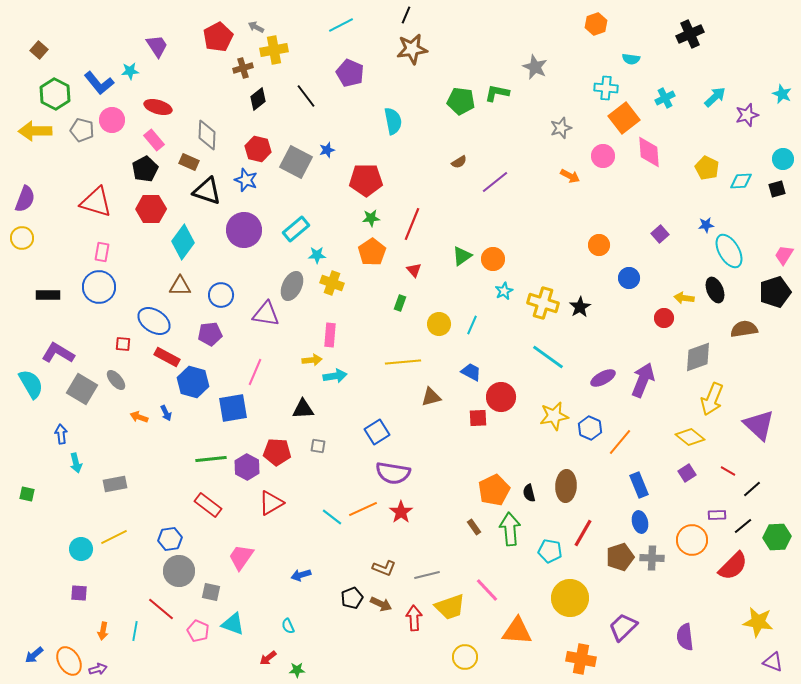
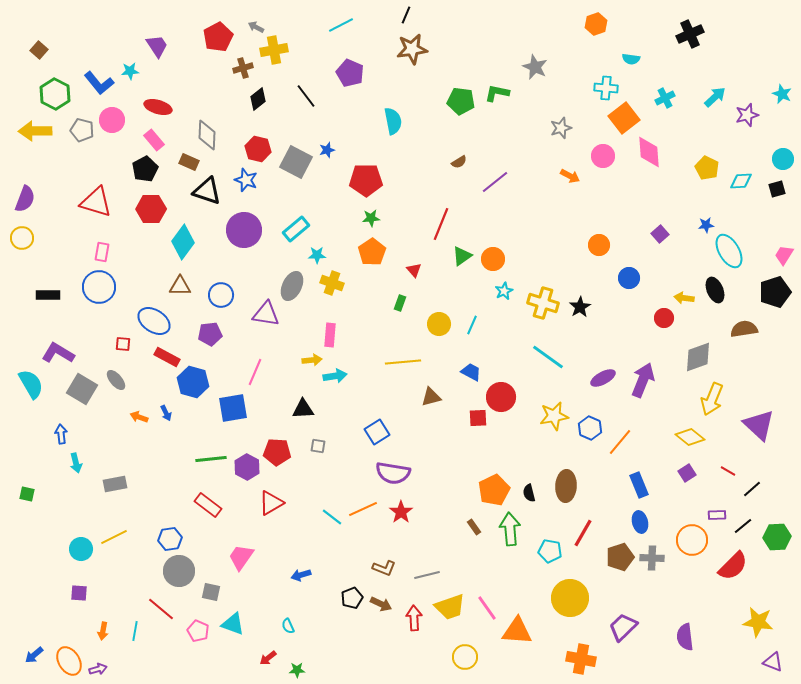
red line at (412, 224): moved 29 px right
pink line at (487, 590): moved 18 px down; rotated 8 degrees clockwise
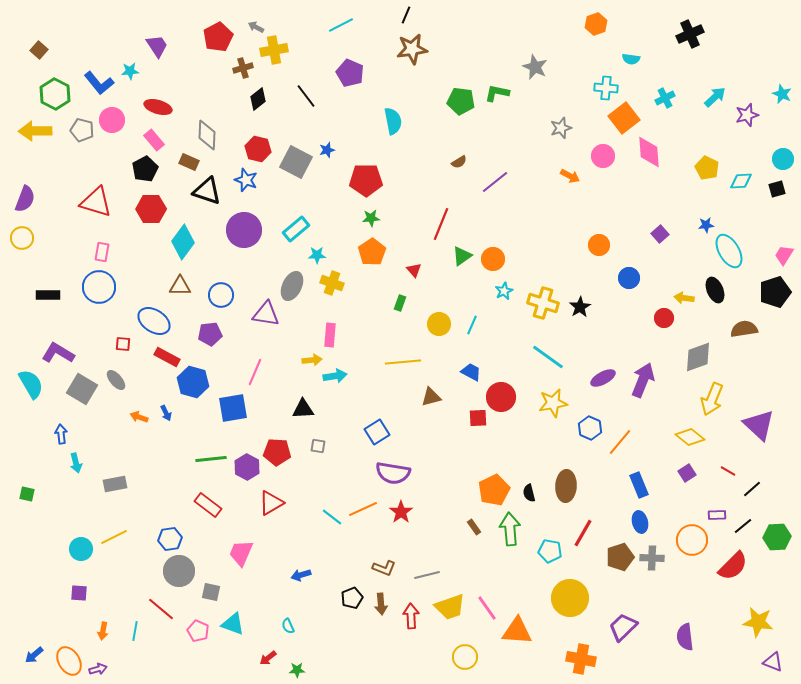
yellow star at (554, 416): moved 1 px left, 13 px up
pink trapezoid at (241, 557): moved 4 px up; rotated 12 degrees counterclockwise
brown arrow at (381, 604): rotated 60 degrees clockwise
red arrow at (414, 618): moved 3 px left, 2 px up
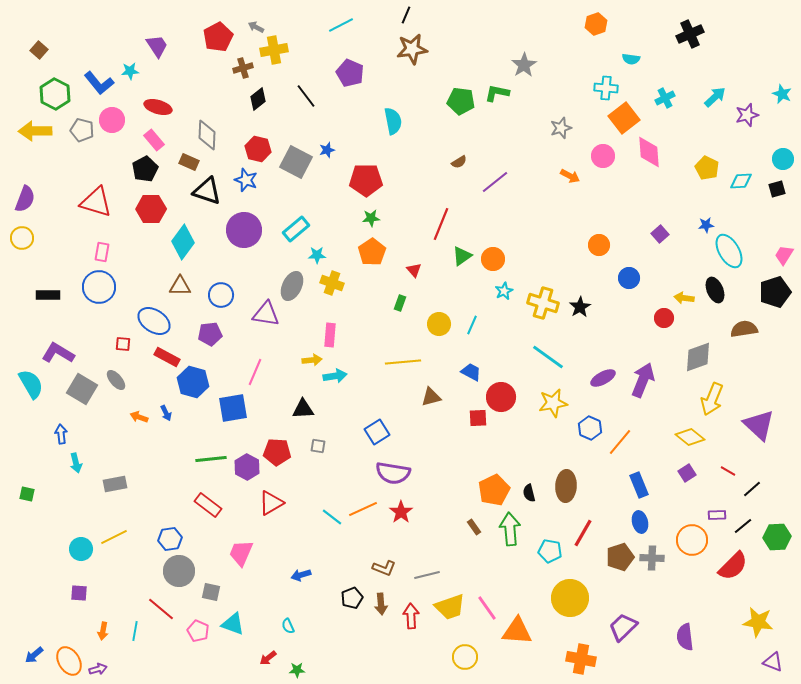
gray star at (535, 67): moved 11 px left, 2 px up; rotated 15 degrees clockwise
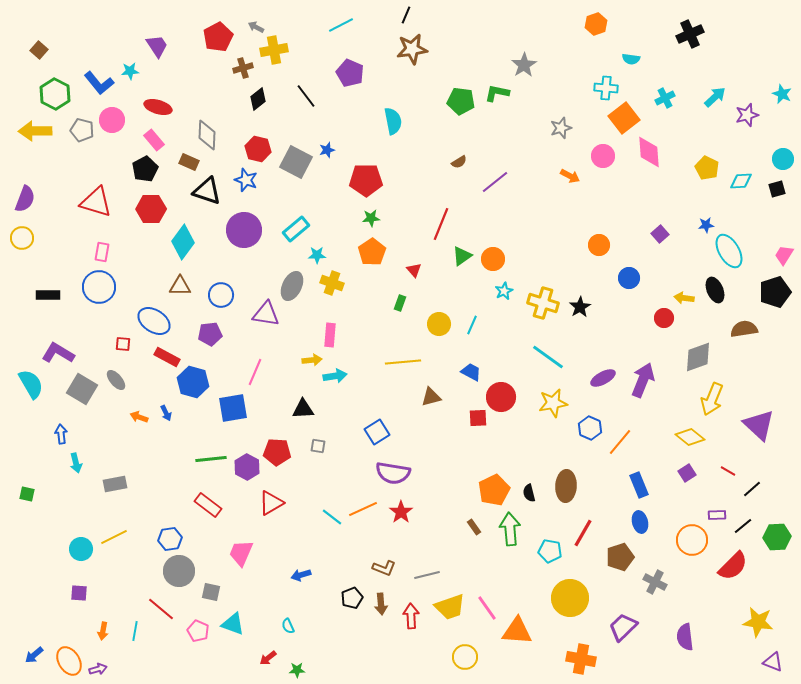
gray cross at (652, 558): moved 3 px right, 24 px down; rotated 25 degrees clockwise
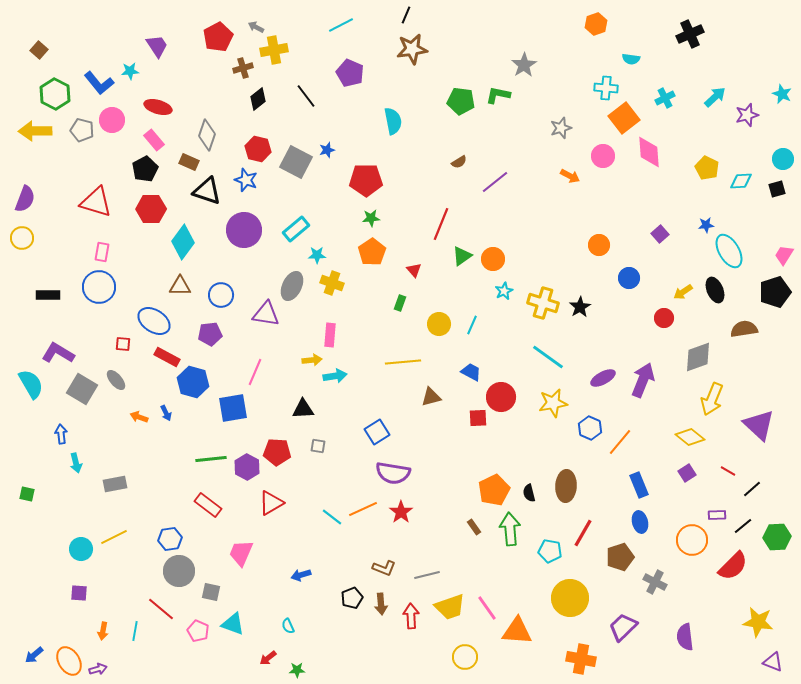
green L-shape at (497, 93): moved 1 px right, 2 px down
gray diamond at (207, 135): rotated 16 degrees clockwise
yellow arrow at (684, 298): moved 1 px left, 6 px up; rotated 42 degrees counterclockwise
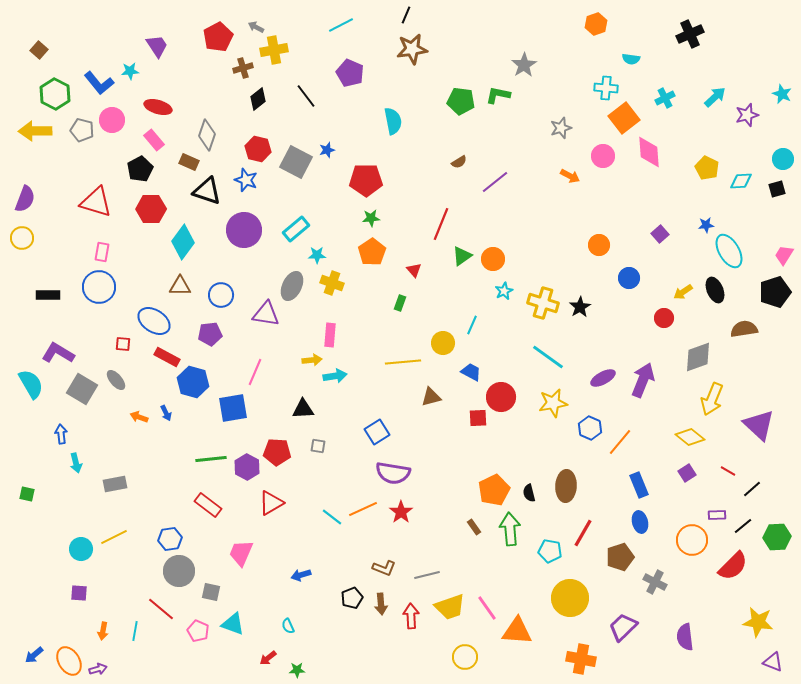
black pentagon at (145, 169): moved 5 px left
yellow circle at (439, 324): moved 4 px right, 19 px down
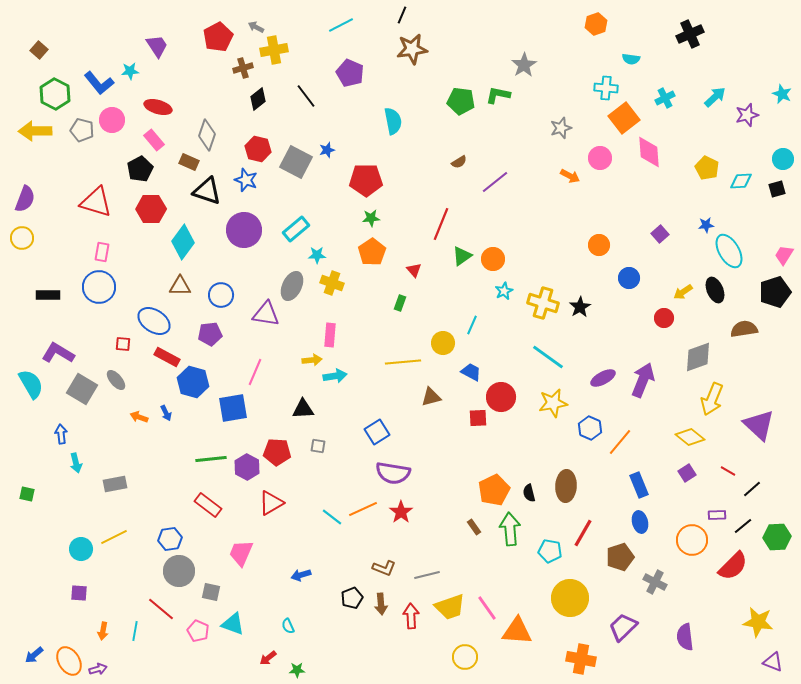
black line at (406, 15): moved 4 px left
pink circle at (603, 156): moved 3 px left, 2 px down
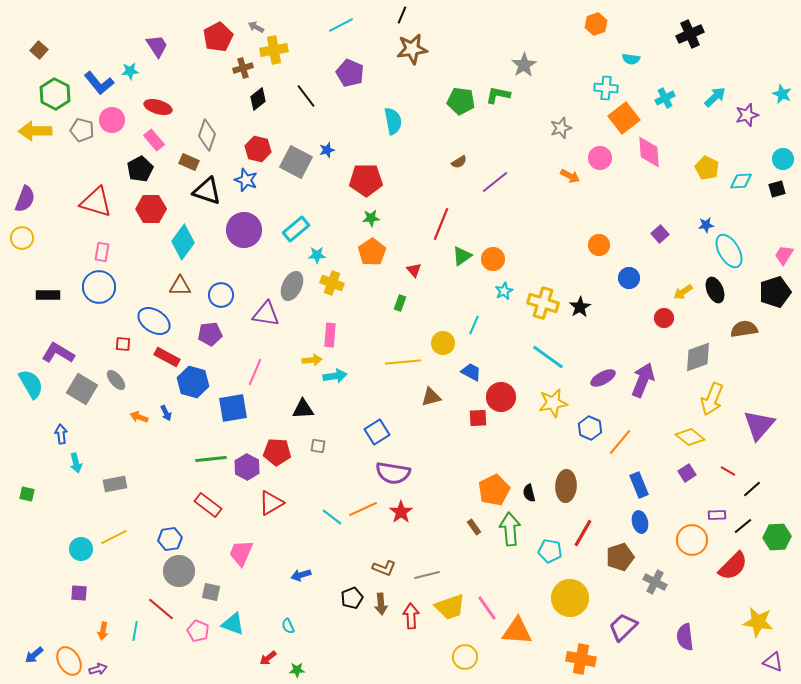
cyan line at (472, 325): moved 2 px right
purple triangle at (759, 425): rotated 28 degrees clockwise
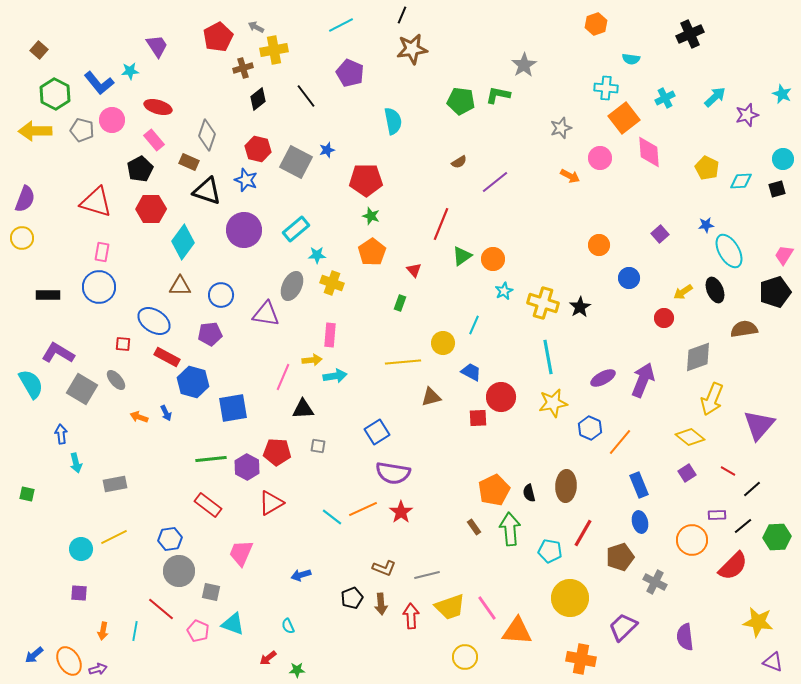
green star at (371, 218): moved 2 px up; rotated 24 degrees clockwise
cyan line at (548, 357): rotated 44 degrees clockwise
pink line at (255, 372): moved 28 px right, 5 px down
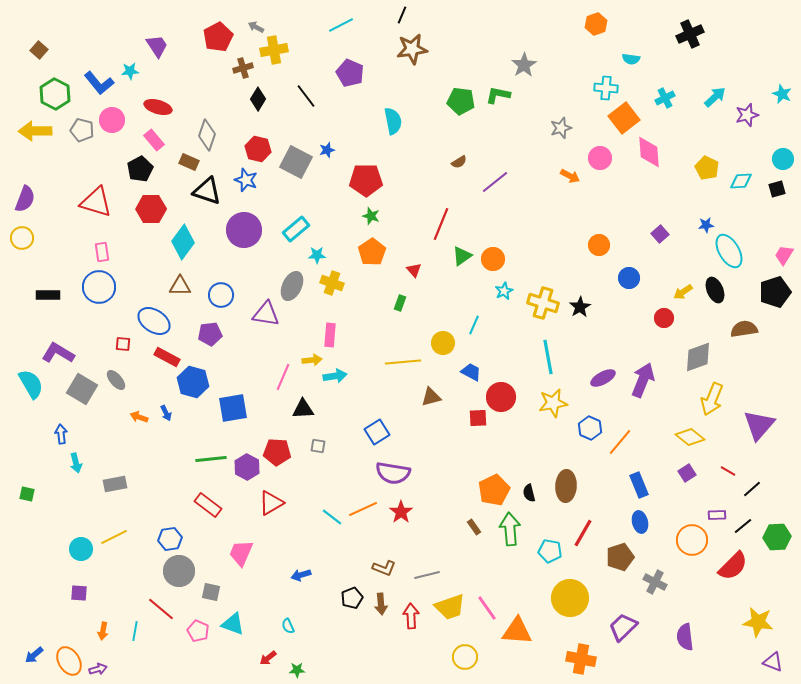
black diamond at (258, 99): rotated 20 degrees counterclockwise
pink rectangle at (102, 252): rotated 18 degrees counterclockwise
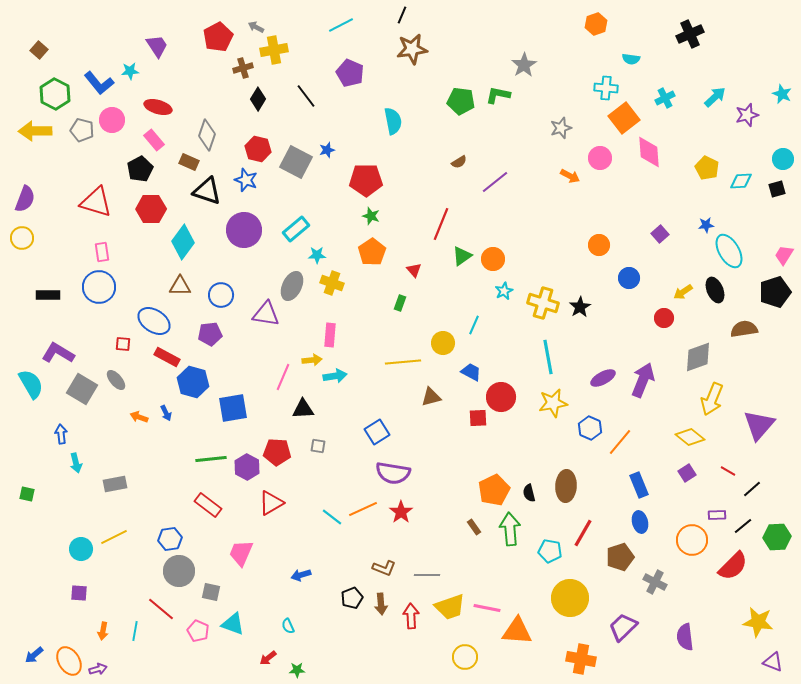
gray line at (427, 575): rotated 15 degrees clockwise
pink line at (487, 608): rotated 44 degrees counterclockwise
